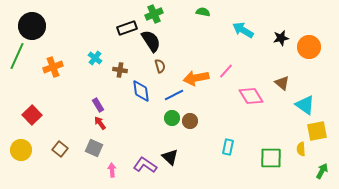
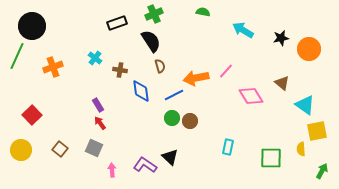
black rectangle: moved 10 px left, 5 px up
orange circle: moved 2 px down
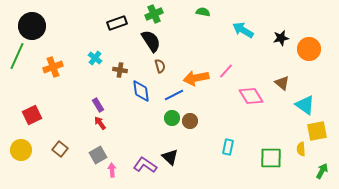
red square: rotated 18 degrees clockwise
gray square: moved 4 px right, 7 px down; rotated 36 degrees clockwise
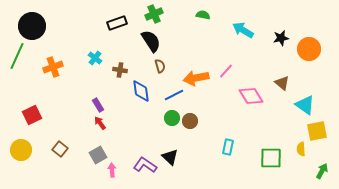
green semicircle: moved 3 px down
